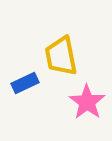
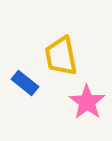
blue rectangle: rotated 64 degrees clockwise
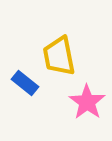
yellow trapezoid: moved 2 px left
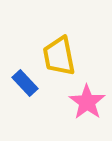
blue rectangle: rotated 8 degrees clockwise
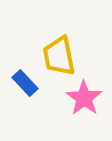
pink star: moved 3 px left, 4 px up
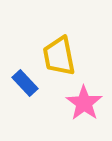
pink star: moved 5 px down
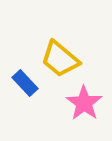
yellow trapezoid: moved 1 px right, 3 px down; rotated 39 degrees counterclockwise
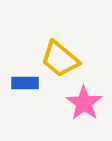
blue rectangle: rotated 48 degrees counterclockwise
